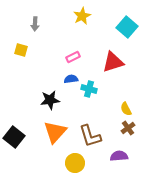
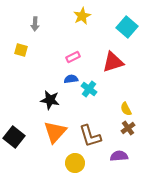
cyan cross: rotated 21 degrees clockwise
black star: rotated 18 degrees clockwise
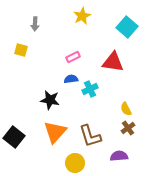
red triangle: rotated 25 degrees clockwise
cyan cross: moved 1 px right; rotated 28 degrees clockwise
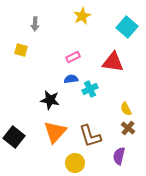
brown cross: rotated 16 degrees counterclockwise
purple semicircle: rotated 72 degrees counterclockwise
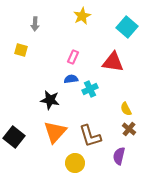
pink rectangle: rotated 40 degrees counterclockwise
brown cross: moved 1 px right, 1 px down
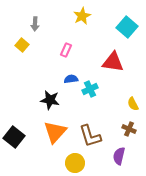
yellow square: moved 1 px right, 5 px up; rotated 24 degrees clockwise
pink rectangle: moved 7 px left, 7 px up
yellow semicircle: moved 7 px right, 5 px up
brown cross: rotated 16 degrees counterclockwise
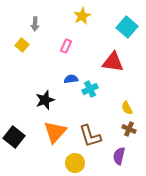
pink rectangle: moved 4 px up
black star: moved 5 px left; rotated 30 degrees counterclockwise
yellow semicircle: moved 6 px left, 4 px down
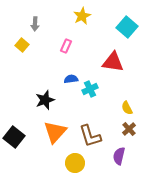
brown cross: rotated 24 degrees clockwise
